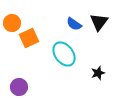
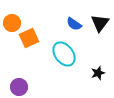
black triangle: moved 1 px right, 1 px down
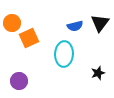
blue semicircle: moved 1 px right, 2 px down; rotated 49 degrees counterclockwise
cyan ellipse: rotated 40 degrees clockwise
purple circle: moved 6 px up
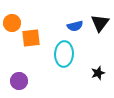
orange square: moved 2 px right; rotated 18 degrees clockwise
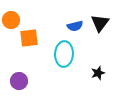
orange circle: moved 1 px left, 3 px up
orange square: moved 2 px left
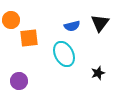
blue semicircle: moved 3 px left
cyan ellipse: rotated 30 degrees counterclockwise
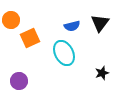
orange square: moved 1 px right; rotated 18 degrees counterclockwise
cyan ellipse: moved 1 px up
black star: moved 4 px right
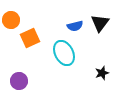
blue semicircle: moved 3 px right
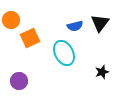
black star: moved 1 px up
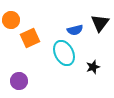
blue semicircle: moved 4 px down
black star: moved 9 px left, 5 px up
